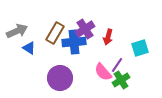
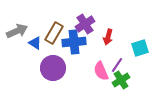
purple cross: moved 5 px up
brown rectangle: moved 1 px left
blue triangle: moved 6 px right, 5 px up
pink semicircle: moved 2 px left, 1 px up; rotated 18 degrees clockwise
purple circle: moved 7 px left, 10 px up
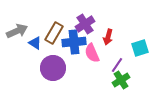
pink semicircle: moved 9 px left, 18 px up
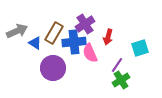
pink semicircle: moved 2 px left
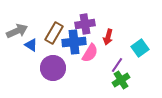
purple cross: rotated 24 degrees clockwise
blue triangle: moved 4 px left, 2 px down
cyan square: rotated 18 degrees counterclockwise
pink semicircle: rotated 126 degrees counterclockwise
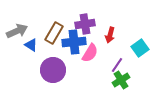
red arrow: moved 2 px right, 2 px up
purple circle: moved 2 px down
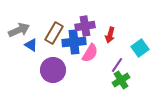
purple cross: moved 2 px down
gray arrow: moved 2 px right, 1 px up
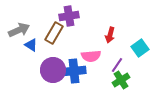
purple cross: moved 16 px left, 10 px up
blue cross: moved 29 px down
pink semicircle: moved 1 px right, 3 px down; rotated 54 degrees clockwise
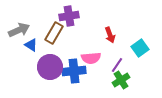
red arrow: rotated 35 degrees counterclockwise
pink semicircle: moved 2 px down
purple circle: moved 3 px left, 3 px up
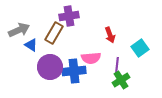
purple line: rotated 28 degrees counterclockwise
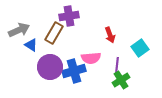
blue cross: rotated 10 degrees counterclockwise
